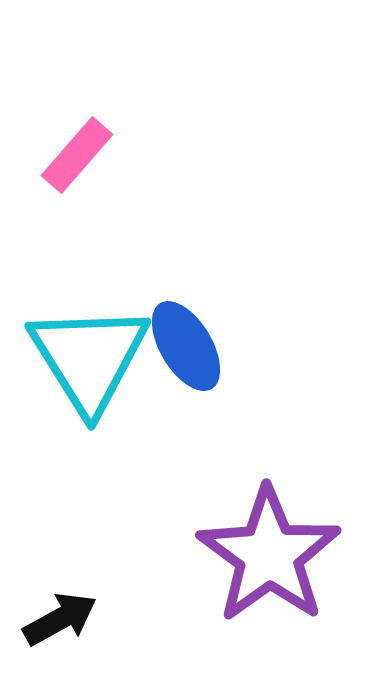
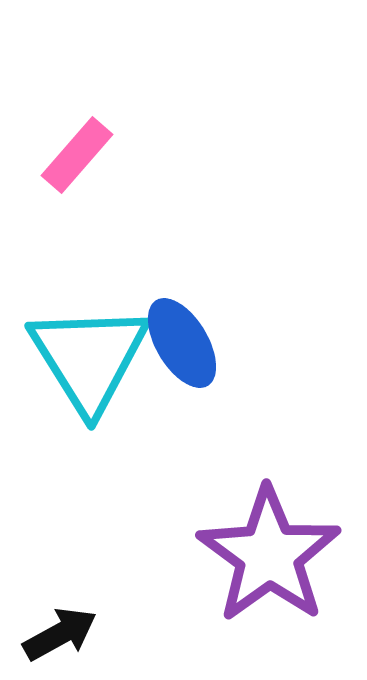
blue ellipse: moved 4 px left, 3 px up
black arrow: moved 15 px down
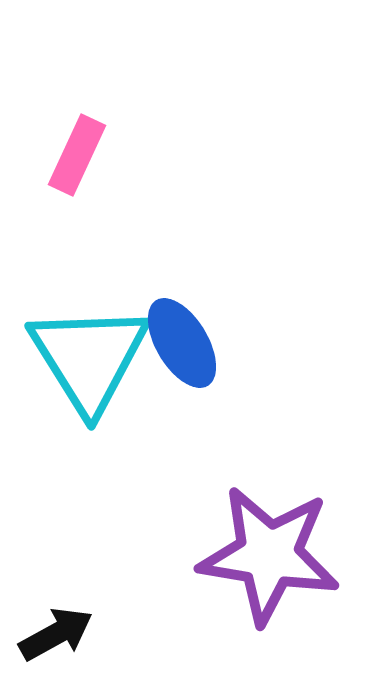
pink rectangle: rotated 16 degrees counterclockwise
purple star: rotated 27 degrees counterclockwise
black arrow: moved 4 px left
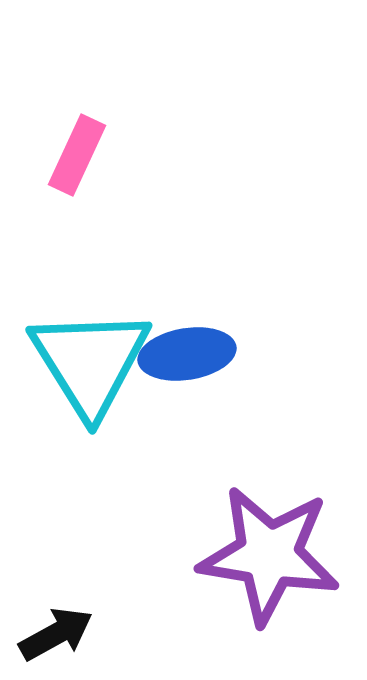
blue ellipse: moved 5 px right, 11 px down; rotated 68 degrees counterclockwise
cyan triangle: moved 1 px right, 4 px down
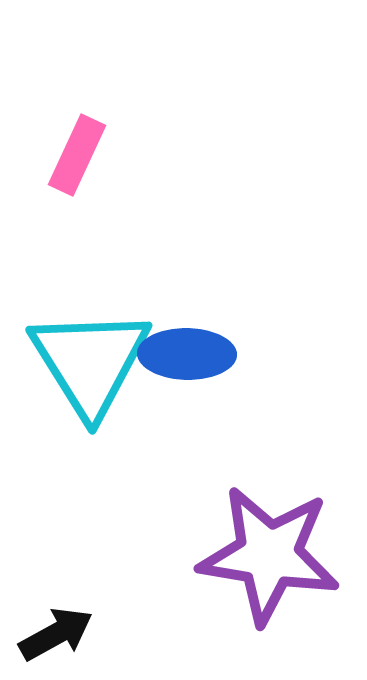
blue ellipse: rotated 10 degrees clockwise
